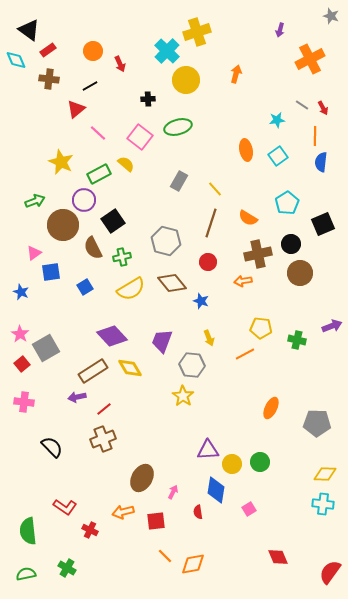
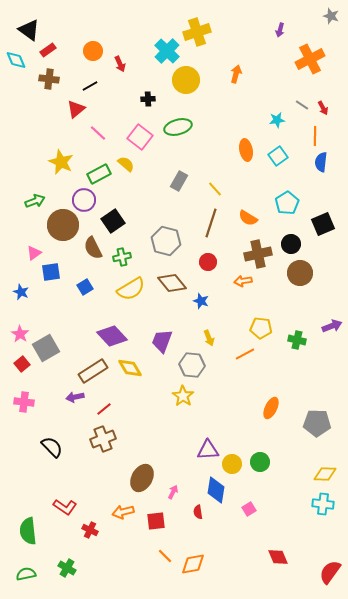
purple arrow at (77, 397): moved 2 px left
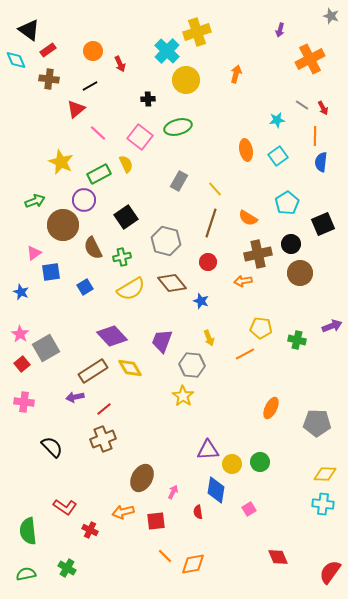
yellow semicircle at (126, 164): rotated 24 degrees clockwise
black square at (113, 221): moved 13 px right, 4 px up
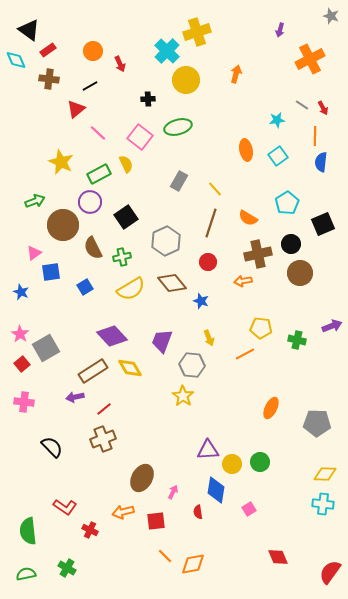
purple circle at (84, 200): moved 6 px right, 2 px down
gray hexagon at (166, 241): rotated 20 degrees clockwise
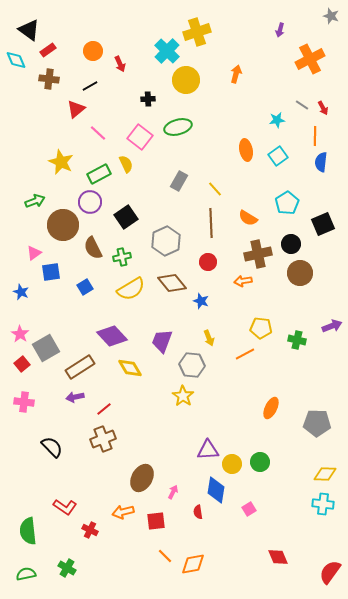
brown line at (211, 223): rotated 20 degrees counterclockwise
brown rectangle at (93, 371): moved 13 px left, 4 px up
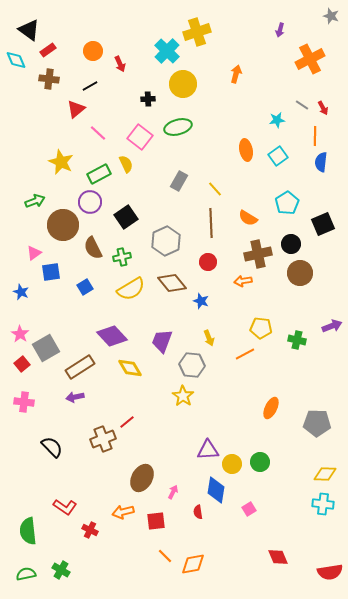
yellow circle at (186, 80): moved 3 px left, 4 px down
red line at (104, 409): moved 23 px right, 13 px down
green cross at (67, 568): moved 6 px left, 2 px down
red semicircle at (330, 572): rotated 135 degrees counterclockwise
